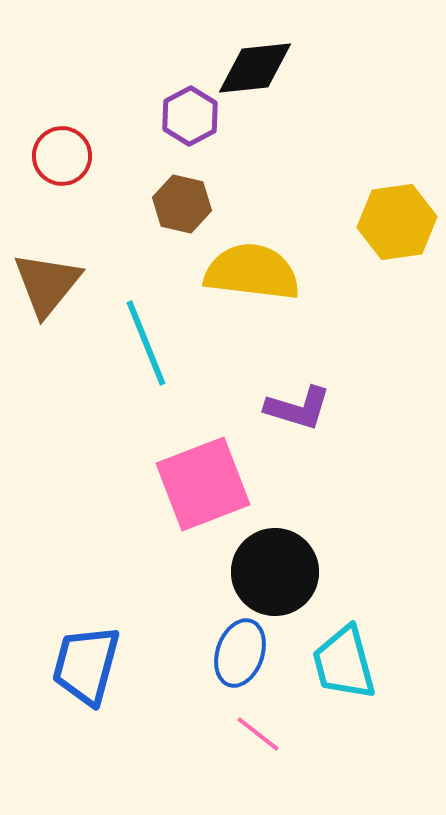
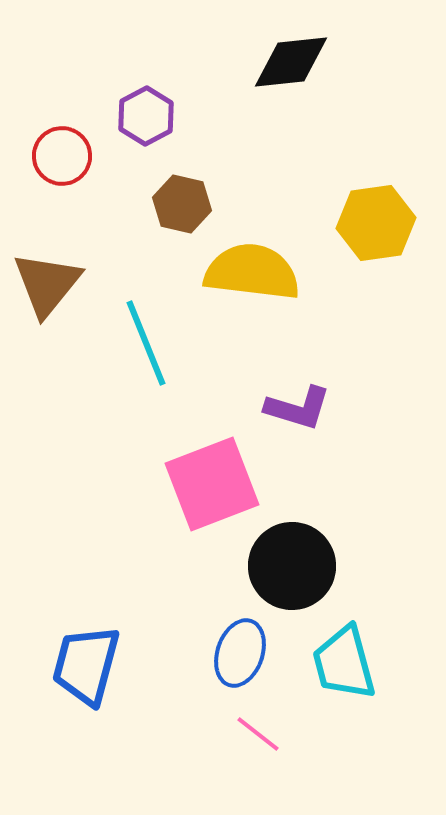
black diamond: moved 36 px right, 6 px up
purple hexagon: moved 44 px left
yellow hexagon: moved 21 px left, 1 px down
pink square: moved 9 px right
black circle: moved 17 px right, 6 px up
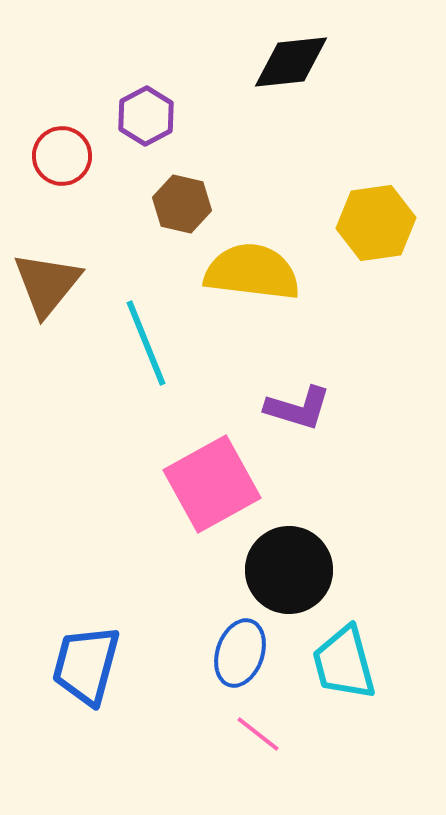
pink square: rotated 8 degrees counterclockwise
black circle: moved 3 px left, 4 px down
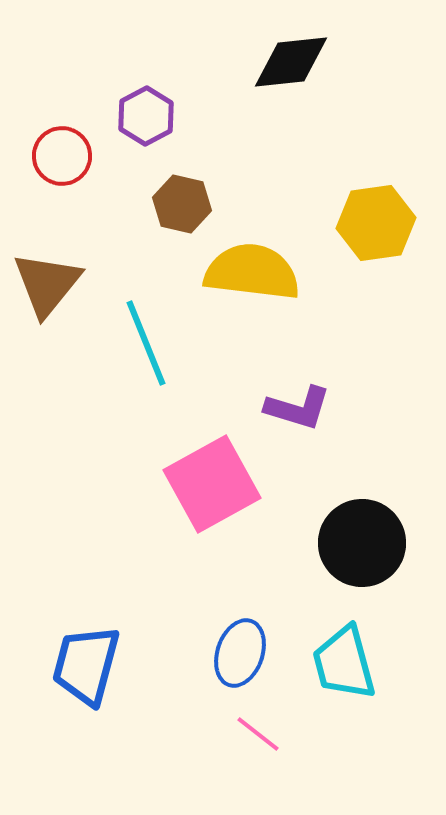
black circle: moved 73 px right, 27 px up
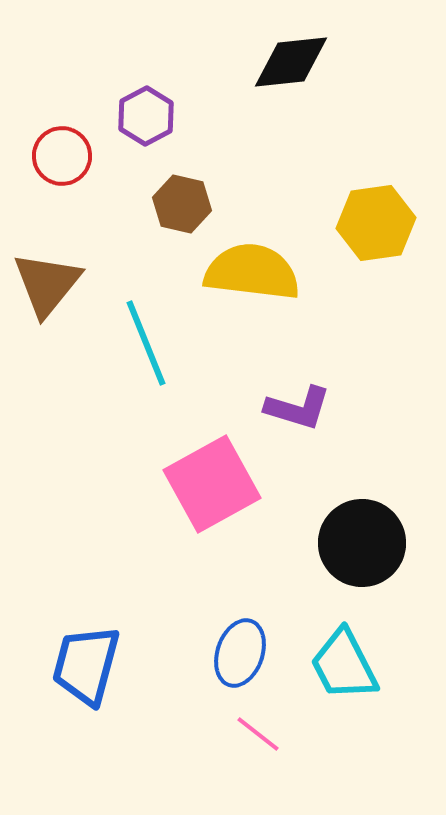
cyan trapezoid: moved 2 px down; rotated 12 degrees counterclockwise
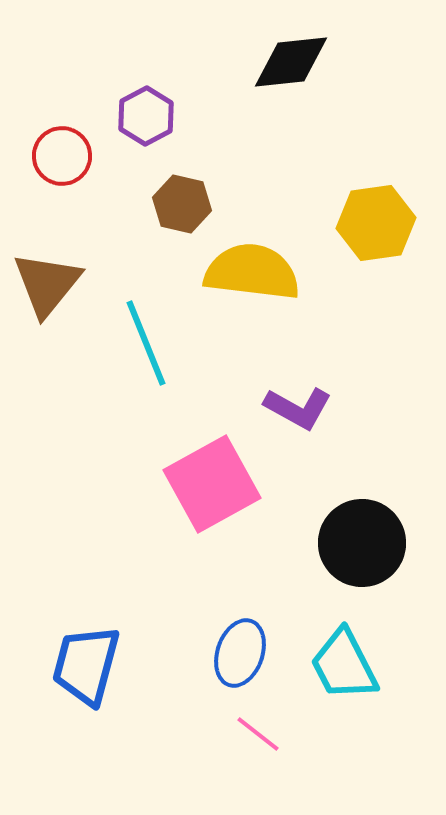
purple L-shape: rotated 12 degrees clockwise
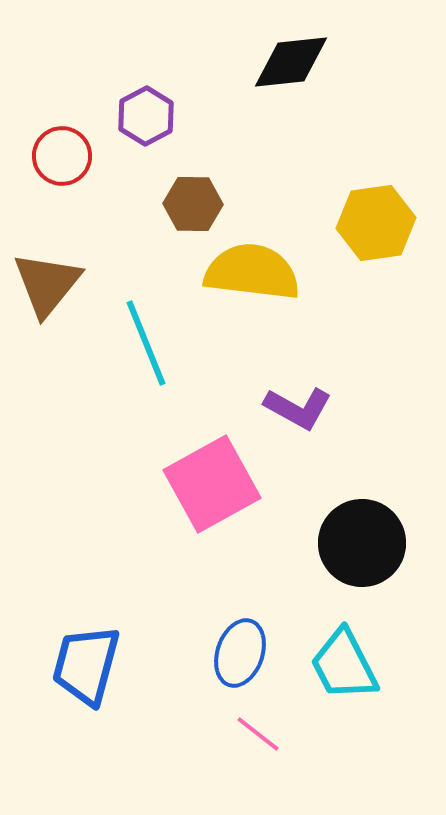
brown hexagon: moved 11 px right; rotated 12 degrees counterclockwise
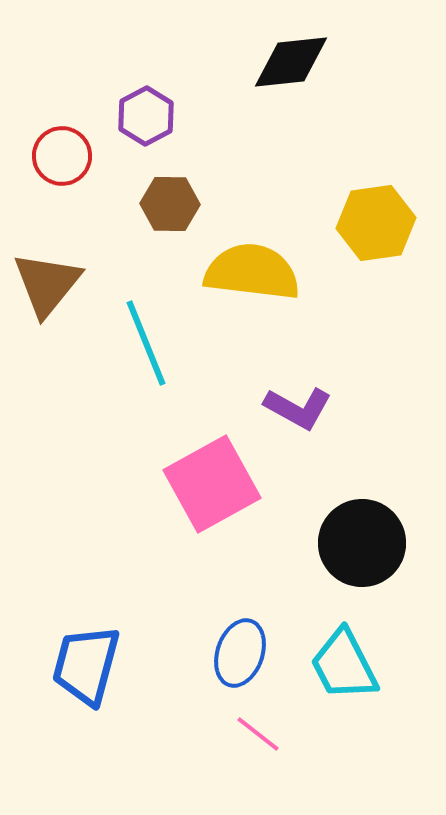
brown hexagon: moved 23 px left
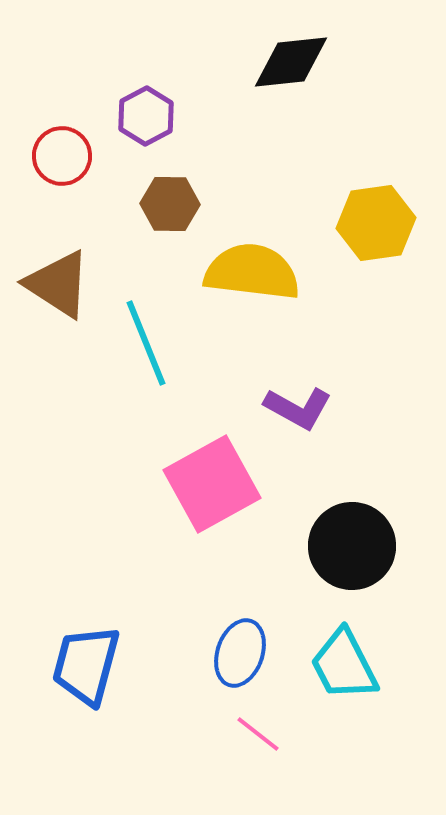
brown triangle: moved 11 px right; rotated 36 degrees counterclockwise
black circle: moved 10 px left, 3 px down
